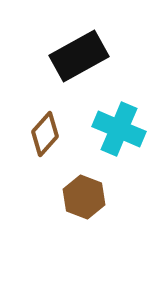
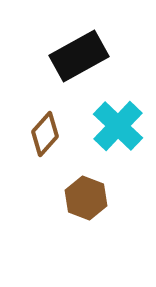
cyan cross: moved 1 px left, 3 px up; rotated 21 degrees clockwise
brown hexagon: moved 2 px right, 1 px down
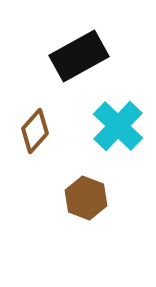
brown diamond: moved 10 px left, 3 px up
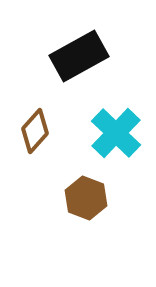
cyan cross: moved 2 px left, 7 px down
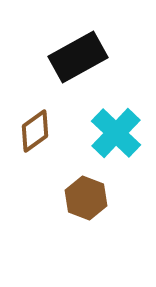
black rectangle: moved 1 px left, 1 px down
brown diamond: rotated 12 degrees clockwise
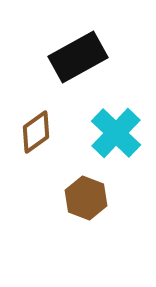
brown diamond: moved 1 px right, 1 px down
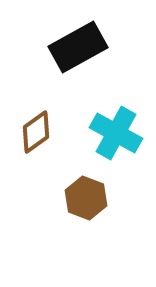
black rectangle: moved 10 px up
cyan cross: rotated 15 degrees counterclockwise
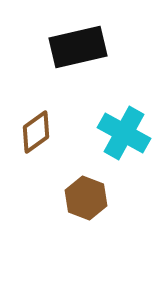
black rectangle: rotated 16 degrees clockwise
cyan cross: moved 8 px right
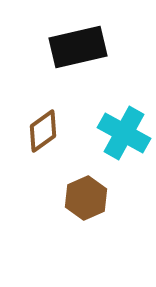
brown diamond: moved 7 px right, 1 px up
brown hexagon: rotated 15 degrees clockwise
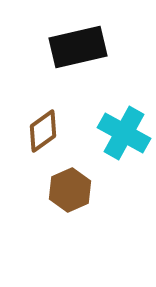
brown hexagon: moved 16 px left, 8 px up
